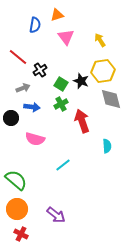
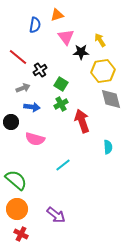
black star: moved 29 px up; rotated 21 degrees counterclockwise
black circle: moved 4 px down
cyan semicircle: moved 1 px right, 1 px down
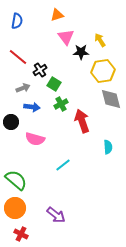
blue semicircle: moved 18 px left, 4 px up
green square: moved 7 px left
orange circle: moved 2 px left, 1 px up
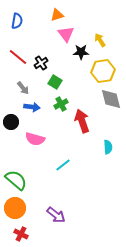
pink triangle: moved 3 px up
black cross: moved 1 px right, 7 px up
green square: moved 1 px right, 2 px up
gray arrow: rotated 72 degrees clockwise
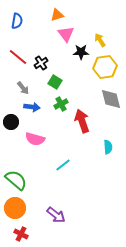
yellow hexagon: moved 2 px right, 4 px up
